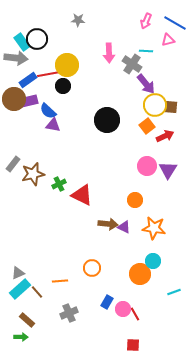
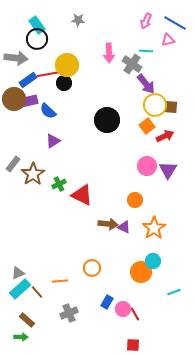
cyan rectangle at (22, 42): moved 15 px right, 17 px up
black circle at (63, 86): moved 1 px right, 3 px up
purple triangle at (53, 125): moved 16 px down; rotated 42 degrees counterclockwise
brown star at (33, 174): rotated 20 degrees counterclockwise
orange star at (154, 228): rotated 30 degrees clockwise
orange circle at (140, 274): moved 1 px right, 2 px up
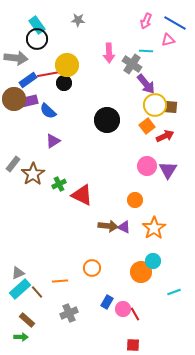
brown arrow at (108, 224): moved 2 px down
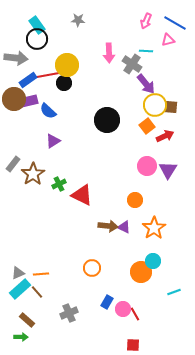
red line at (49, 74): moved 1 px left, 1 px down
orange line at (60, 281): moved 19 px left, 7 px up
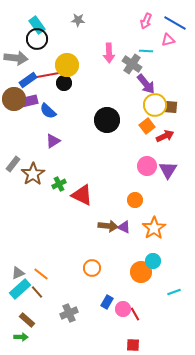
orange line at (41, 274): rotated 42 degrees clockwise
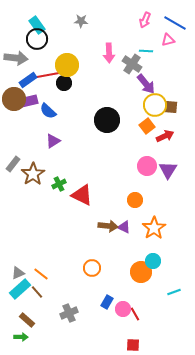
gray star at (78, 20): moved 3 px right, 1 px down
pink arrow at (146, 21): moved 1 px left, 1 px up
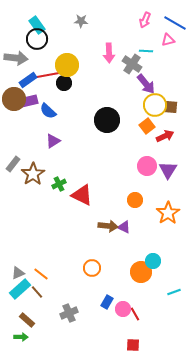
orange star at (154, 228): moved 14 px right, 15 px up
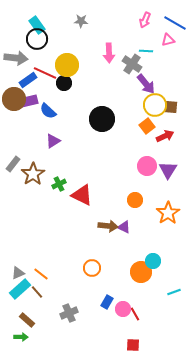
red line at (48, 75): moved 3 px left, 2 px up; rotated 35 degrees clockwise
black circle at (107, 120): moved 5 px left, 1 px up
